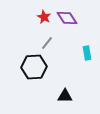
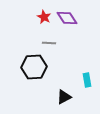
gray line: moved 2 px right; rotated 56 degrees clockwise
cyan rectangle: moved 27 px down
black triangle: moved 1 px left, 1 px down; rotated 28 degrees counterclockwise
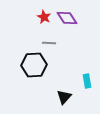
black hexagon: moved 2 px up
cyan rectangle: moved 1 px down
black triangle: rotated 21 degrees counterclockwise
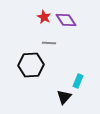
purple diamond: moved 1 px left, 2 px down
black hexagon: moved 3 px left
cyan rectangle: moved 9 px left; rotated 32 degrees clockwise
